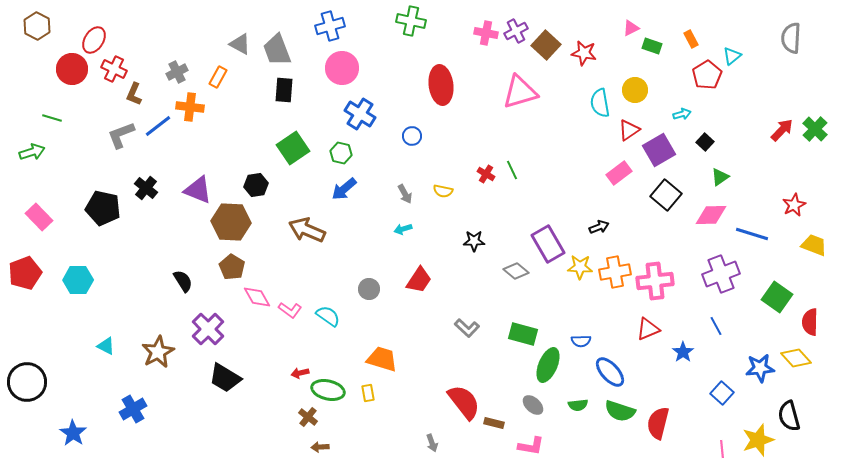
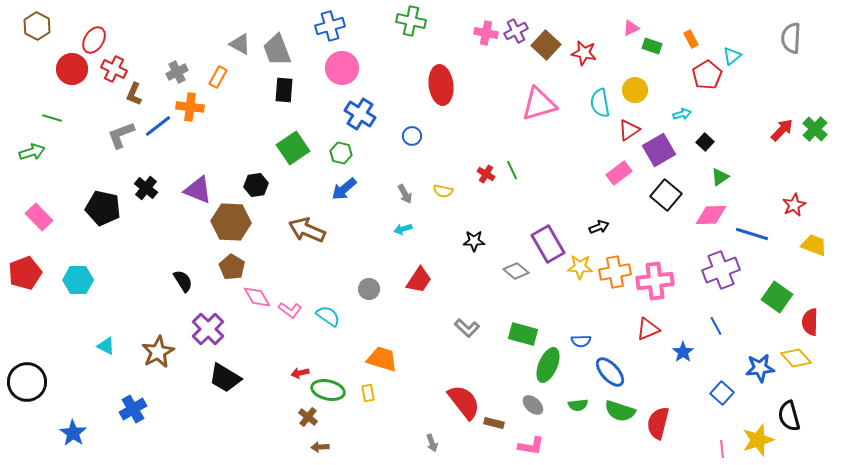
pink triangle at (520, 92): moved 19 px right, 12 px down
purple cross at (721, 274): moved 4 px up
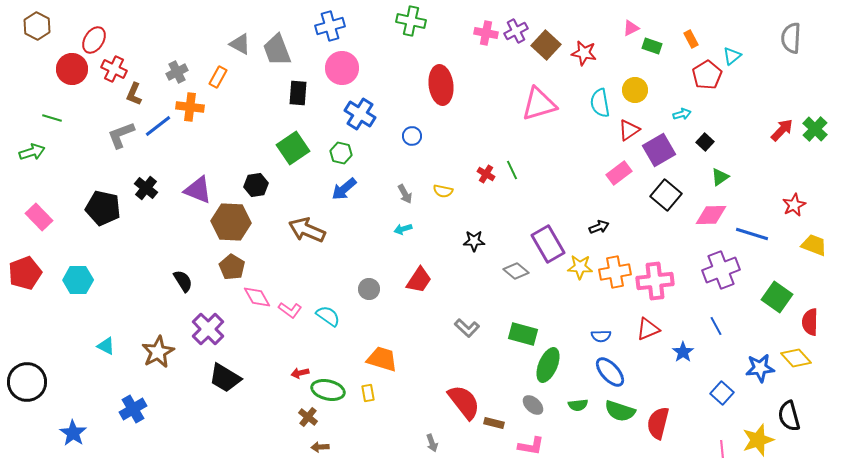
black rectangle at (284, 90): moved 14 px right, 3 px down
blue semicircle at (581, 341): moved 20 px right, 5 px up
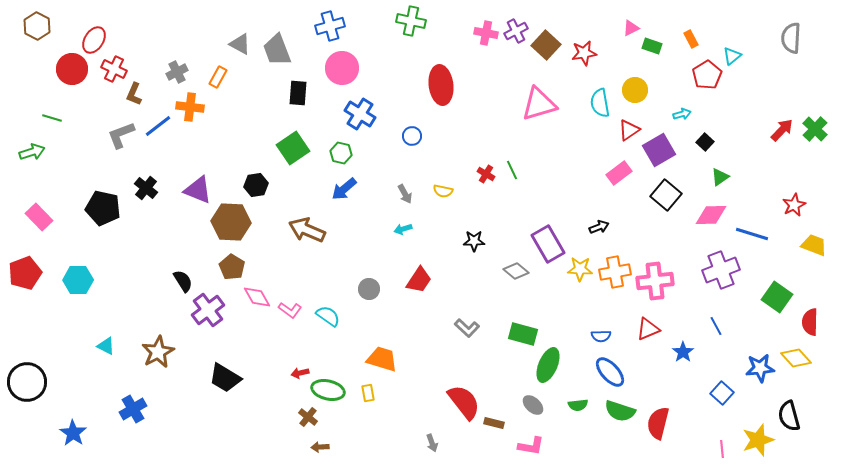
red star at (584, 53): rotated 20 degrees counterclockwise
yellow star at (580, 267): moved 2 px down
purple cross at (208, 329): moved 19 px up; rotated 8 degrees clockwise
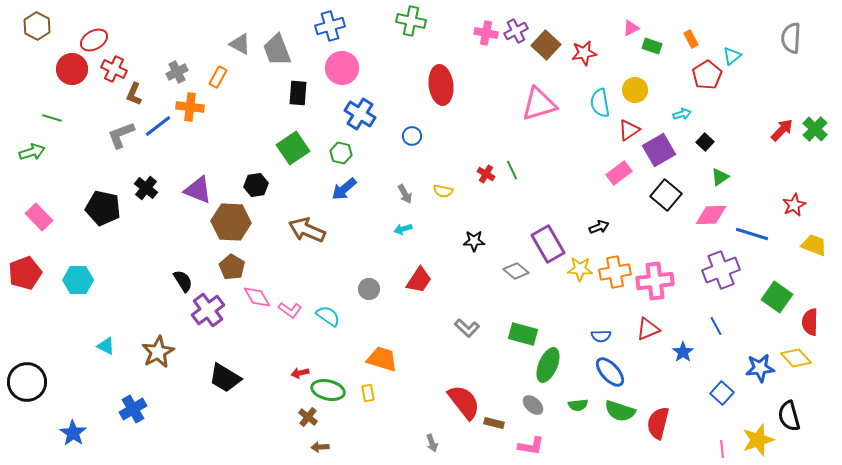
red ellipse at (94, 40): rotated 28 degrees clockwise
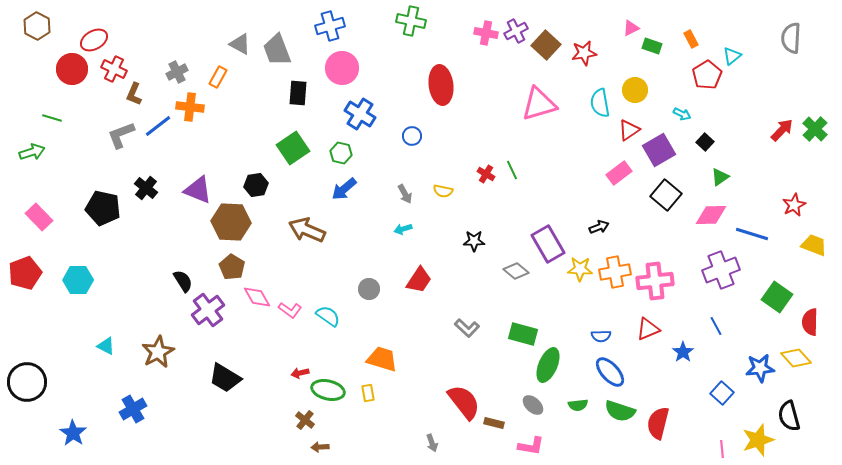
cyan arrow at (682, 114): rotated 42 degrees clockwise
brown cross at (308, 417): moved 3 px left, 3 px down
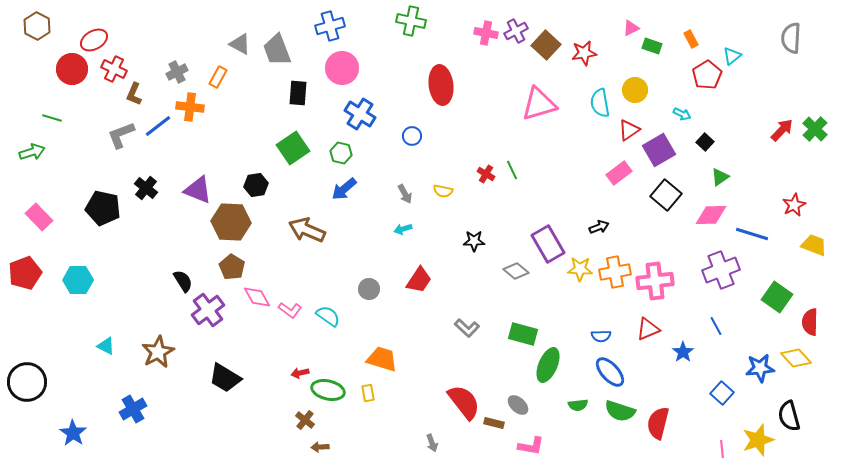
gray ellipse at (533, 405): moved 15 px left
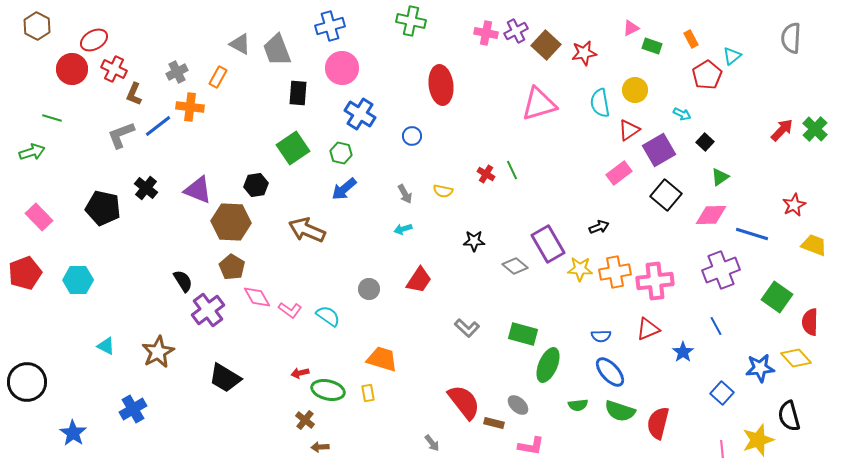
gray diamond at (516, 271): moved 1 px left, 5 px up
gray arrow at (432, 443): rotated 18 degrees counterclockwise
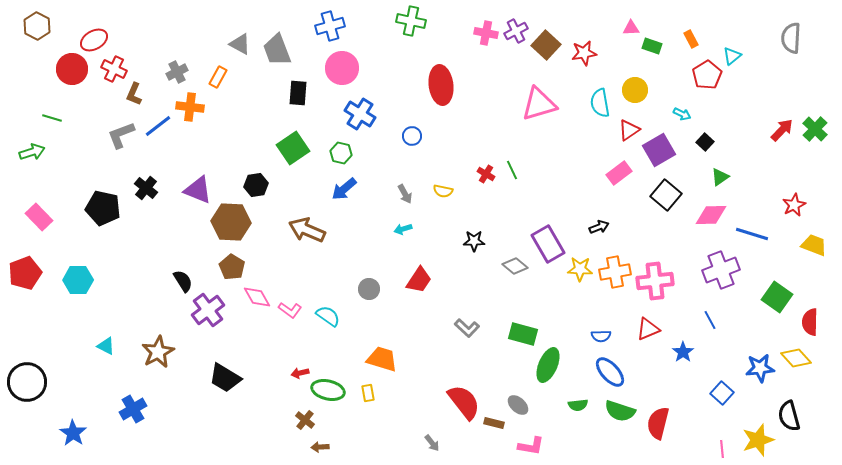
pink triangle at (631, 28): rotated 24 degrees clockwise
blue line at (716, 326): moved 6 px left, 6 px up
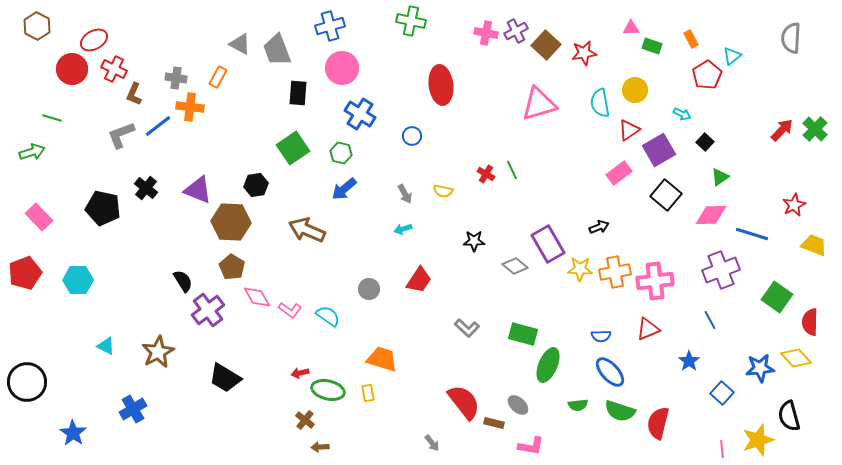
gray cross at (177, 72): moved 1 px left, 6 px down; rotated 35 degrees clockwise
blue star at (683, 352): moved 6 px right, 9 px down
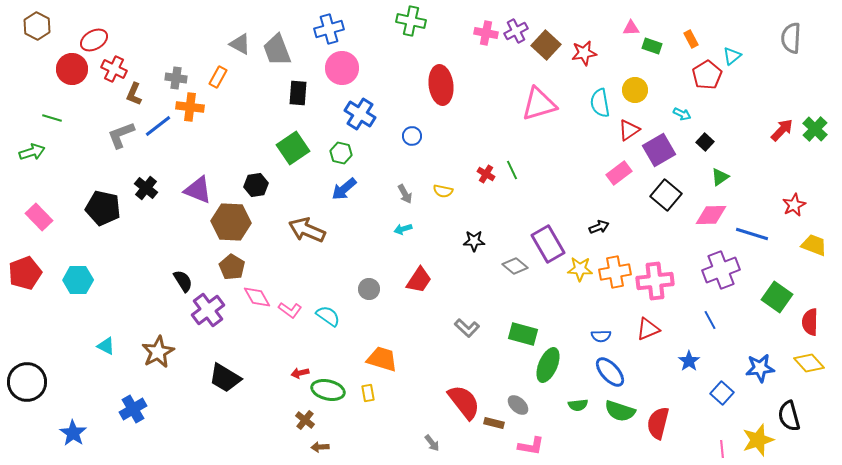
blue cross at (330, 26): moved 1 px left, 3 px down
yellow diamond at (796, 358): moved 13 px right, 5 px down
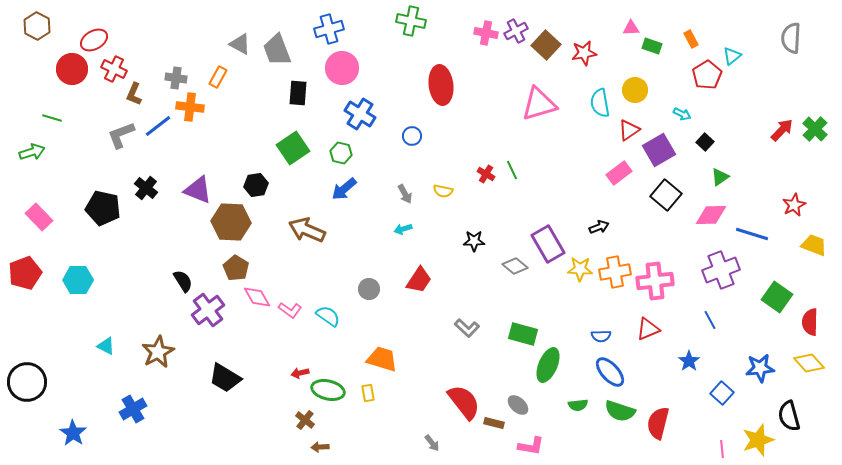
brown pentagon at (232, 267): moved 4 px right, 1 px down
